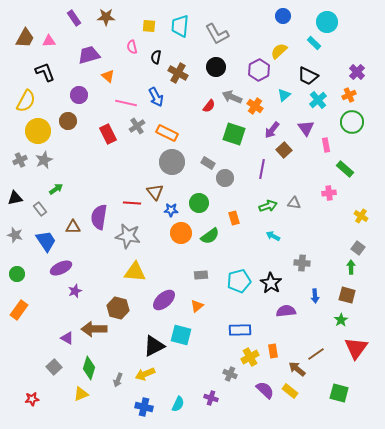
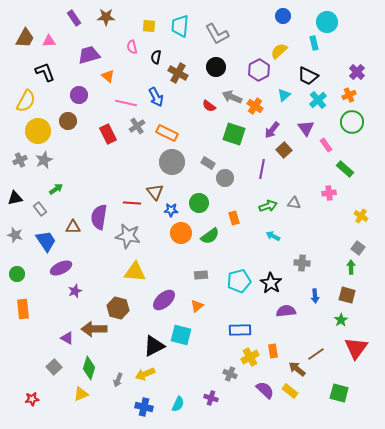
cyan rectangle at (314, 43): rotated 32 degrees clockwise
red semicircle at (209, 106): rotated 88 degrees clockwise
pink rectangle at (326, 145): rotated 24 degrees counterclockwise
orange rectangle at (19, 310): moved 4 px right, 1 px up; rotated 42 degrees counterclockwise
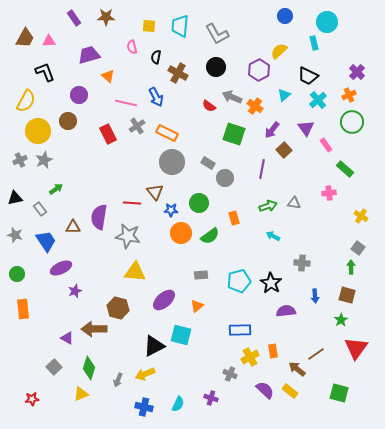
blue circle at (283, 16): moved 2 px right
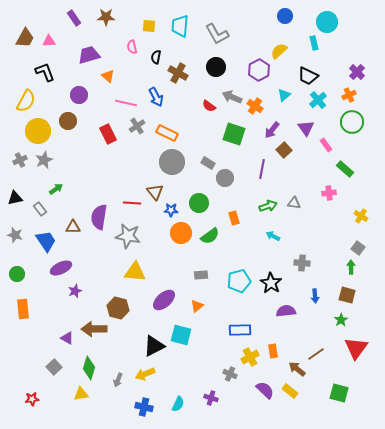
yellow triangle at (81, 394): rotated 14 degrees clockwise
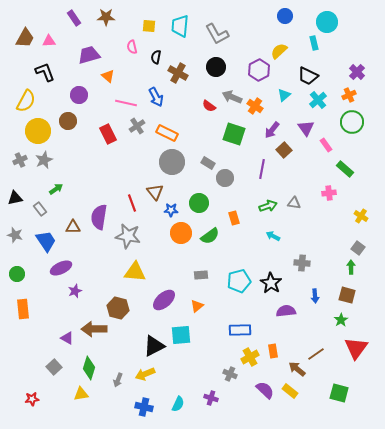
red line at (132, 203): rotated 66 degrees clockwise
cyan square at (181, 335): rotated 20 degrees counterclockwise
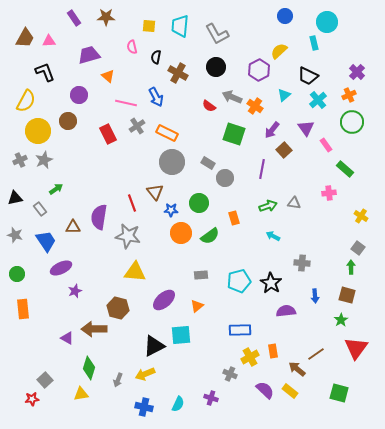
gray square at (54, 367): moved 9 px left, 13 px down
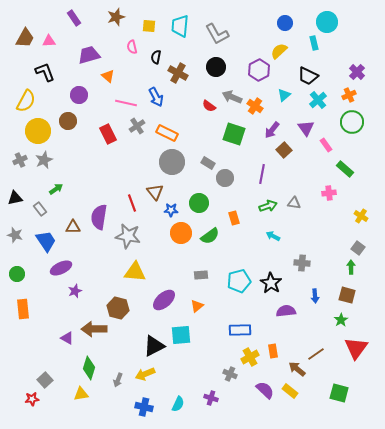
blue circle at (285, 16): moved 7 px down
brown star at (106, 17): moved 10 px right; rotated 18 degrees counterclockwise
purple line at (262, 169): moved 5 px down
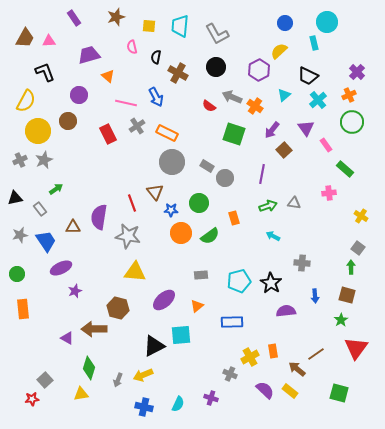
gray rectangle at (208, 163): moved 1 px left, 3 px down
gray star at (15, 235): moved 5 px right; rotated 28 degrees counterclockwise
blue rectangle at (240, 330): moved 8 px left, 8 px up
yellow arrow at (145, 374): moved 2 px left, 1 px down
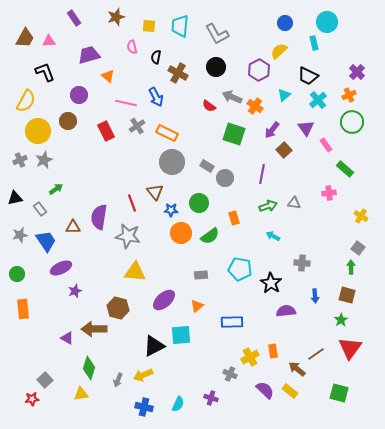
red rectangle at (108, 134): moved 2 px left, 3 px up
cyan pentagon at (239, 281): moved 1 px right, 12 px up; rotated 25 degrees clockwise
red triangle at (356, 348): moved 6 px left
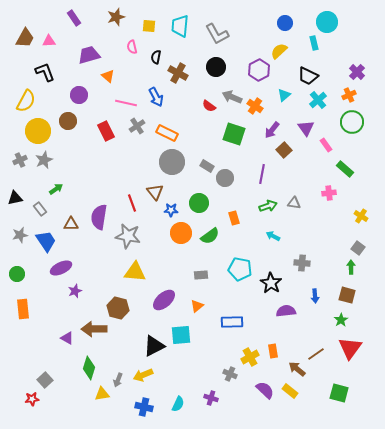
brown triangle at (73, 227): moved 2 px left, 3 px up
yellow triangle at (81, 394): moved 21 px right
